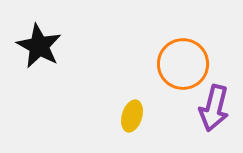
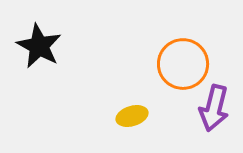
yellow ellipse: rotated 56 degrees clockwise
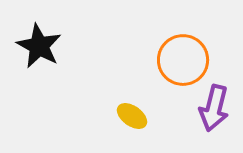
orange circle: moved 4 px up
yellow ellipse: rotated 52 degrees clockwise
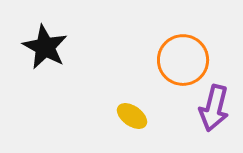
black star: moved 6 px right, 1 px down
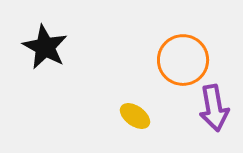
purple arrow: rotated 24 degrees counterclockwise
yellow ellipse: moved 3 px right
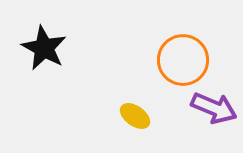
black star: moved 1 px left, 1 px down
purple arrow: rotated 57 degrees counterclockwise
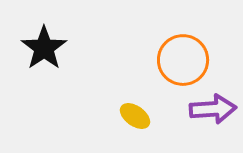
black star: rotated 9 degrees clockwise
purple arrow: moved 1 px left, 1 px down; rotated 27 degrees counterclockwise
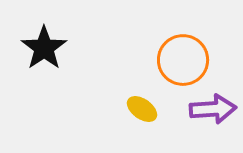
yellow ellipse: moved 7 px right, 7 px up
